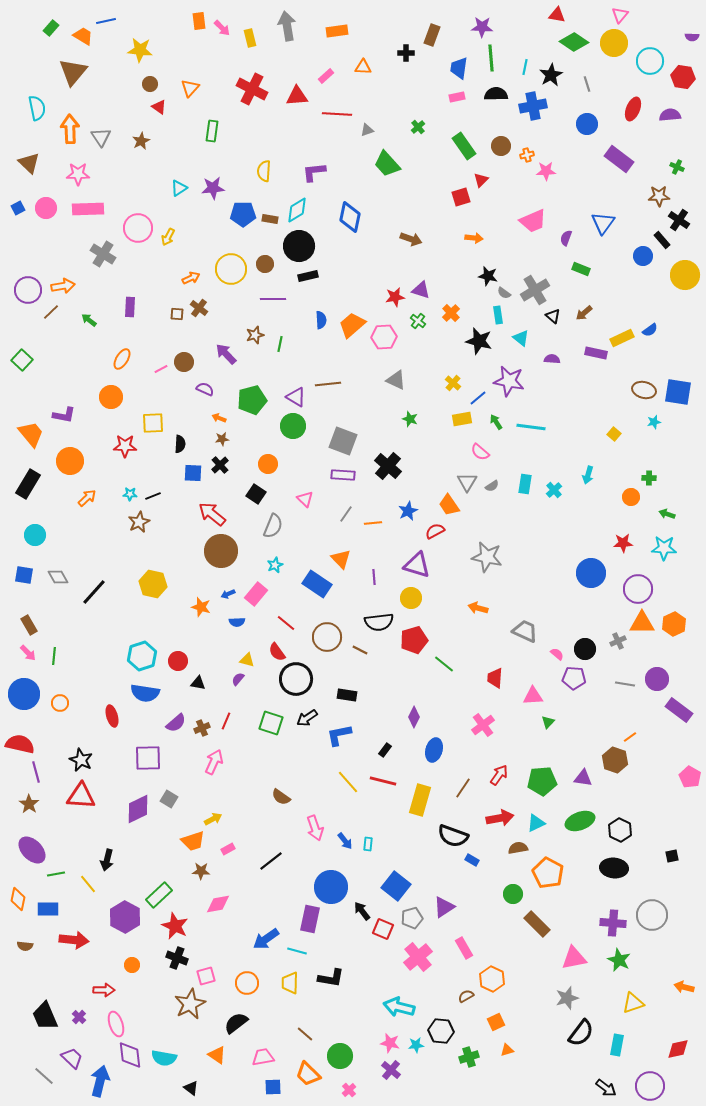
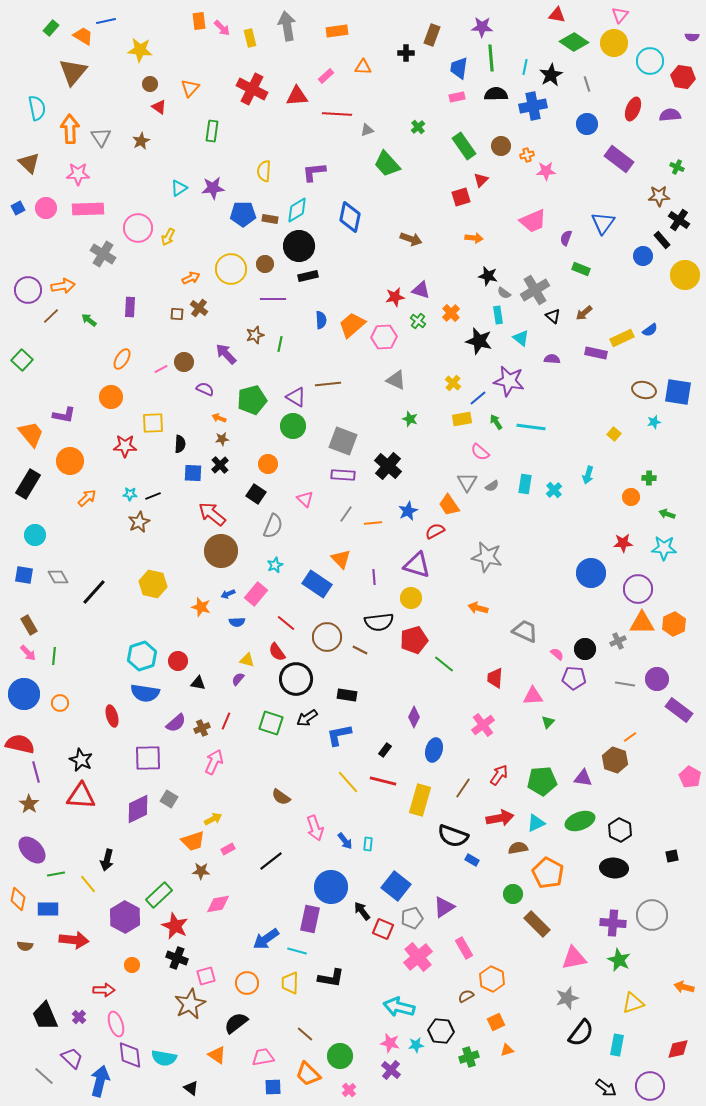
brown line at (51, 312): moved 4 px down
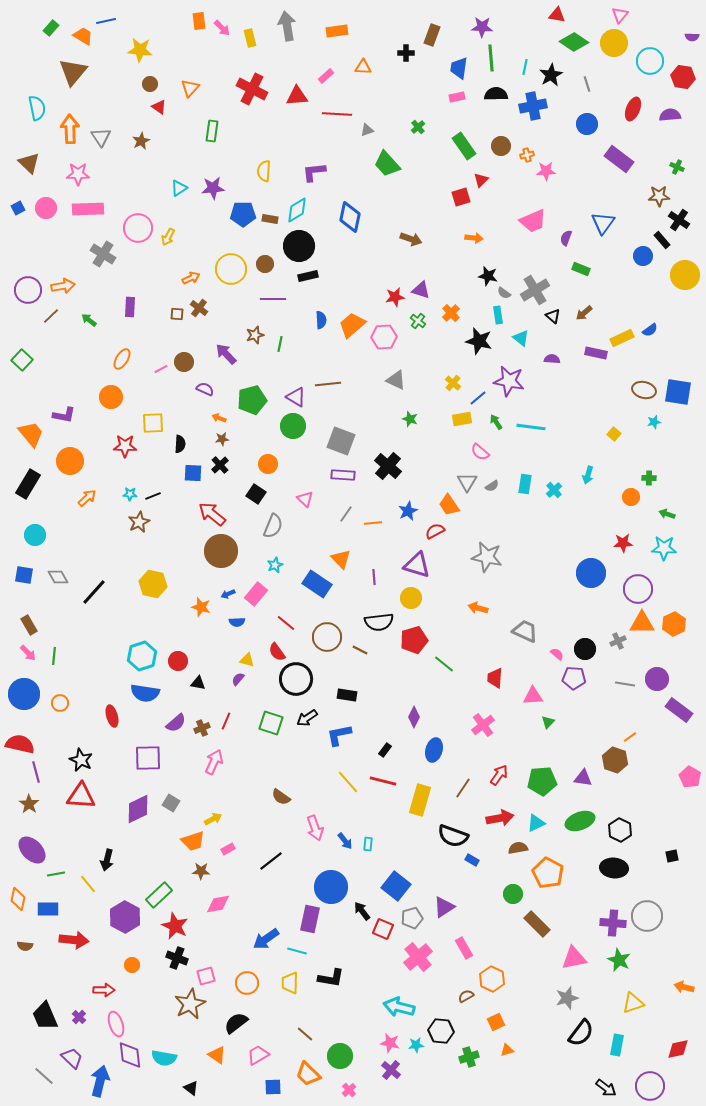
gray square at (343, 441): moved 2 px left
gray square at (169, 799): moved 2 px right, 4 px down
gray circle at (652, 915): moved 5 px left, 1 px down
pink trapezoid at (263, 1057): moved 5 px left, 2 px up; rotated 20 degrees counterclockwise
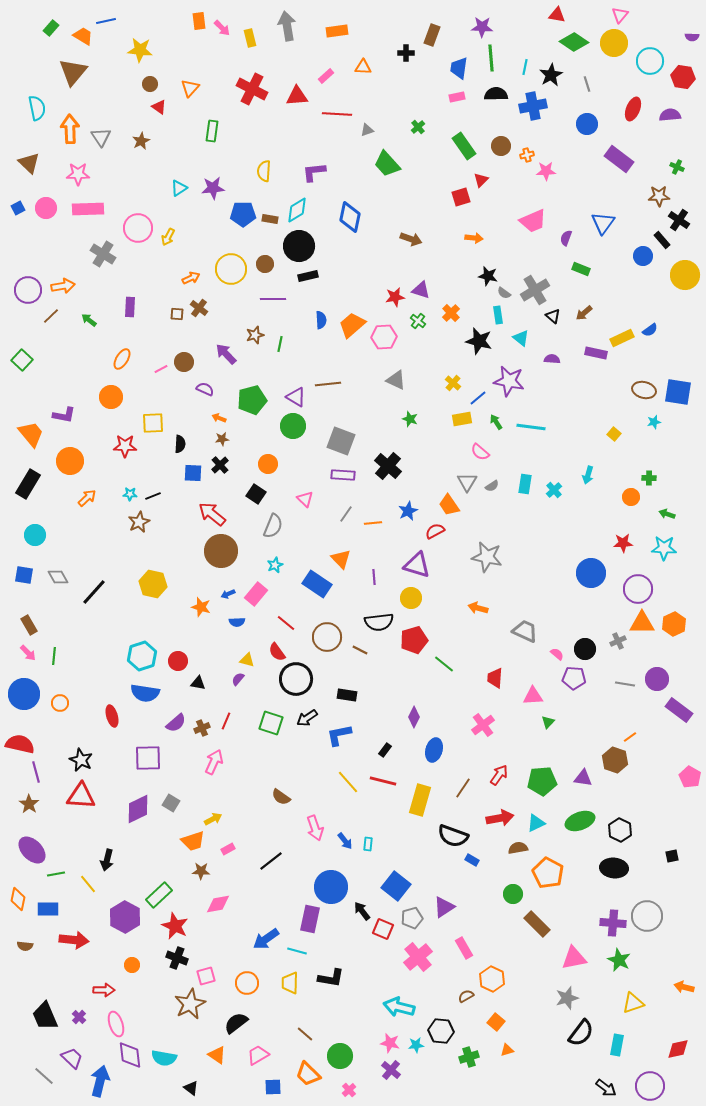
orange square at (496, 1022): rotated 24 degrees counterclockwise
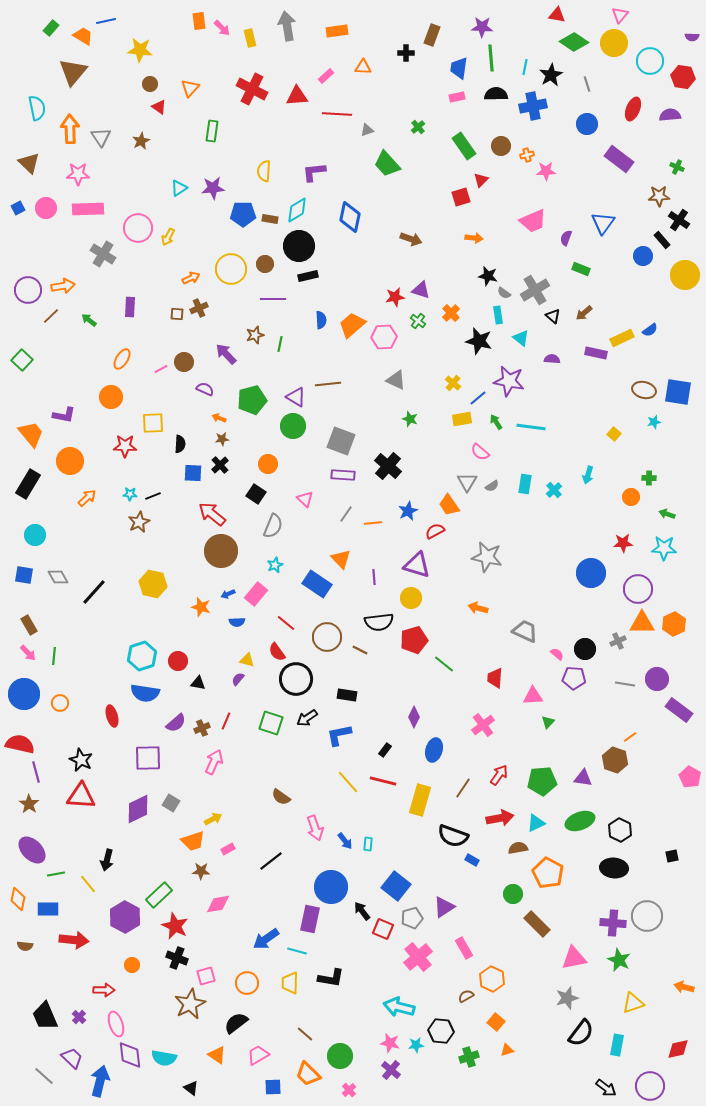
brown cross at (199, 308): rotated 30 degrees clockwise
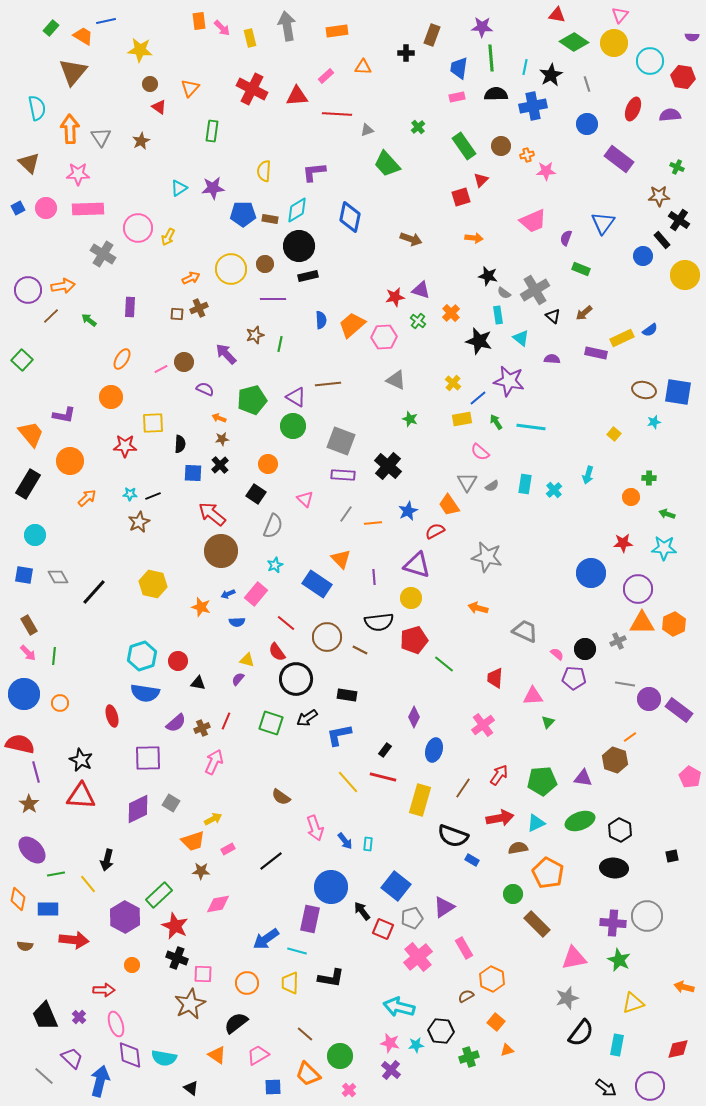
purple circle at (657, 679): moved 8 px left, 20 px down
red line at (383, 781): moved 4 px up
pink square at (206, 976): moved 3 px left, 2 px up; rotated 18 degrees clockwise
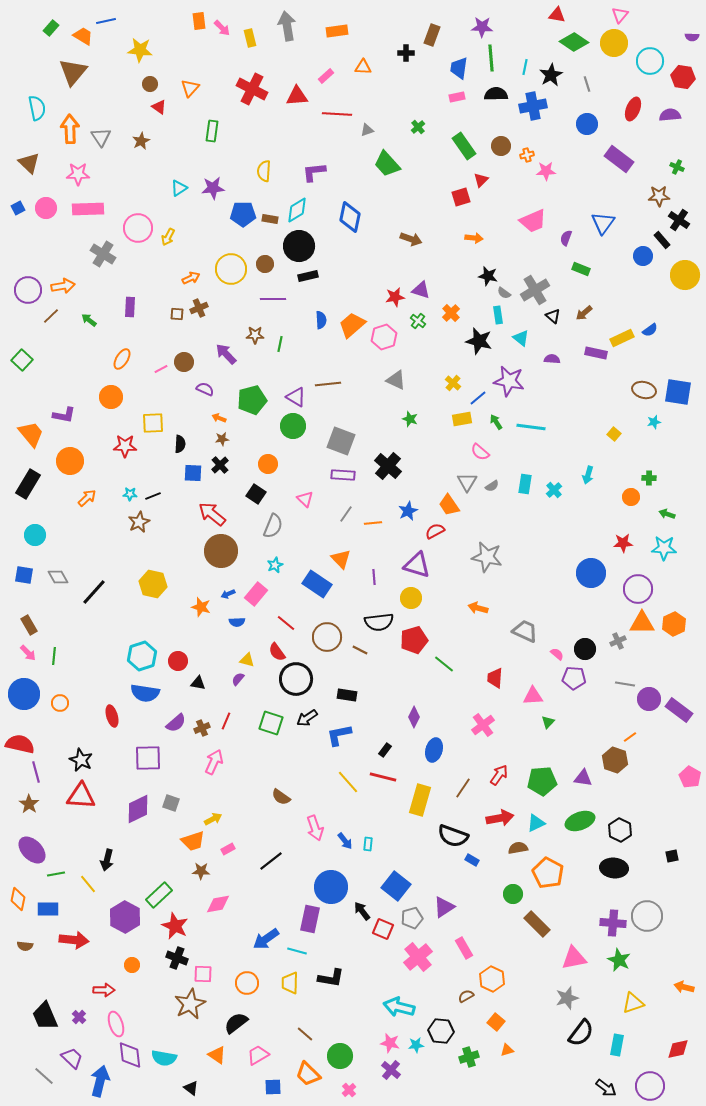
brown star at (255, 335): rotated 18 degrees clockwise
pink hexagon at (384, 337): rotated 15 degrees counterclockwise
gray square at (171, 803): rotated 12 degrees counterclockwise
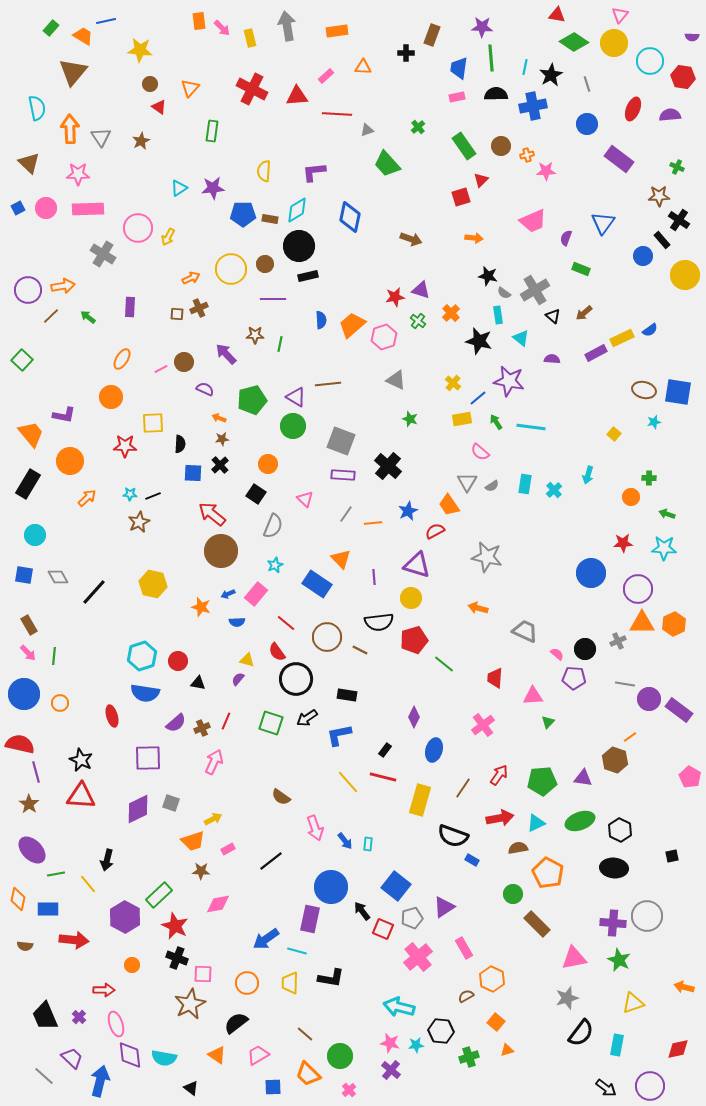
green arrow at (89, 320): moved 1 px left, 3 px up
purple rectangle at (596, 353): rotated 40 degrees counterclockwise
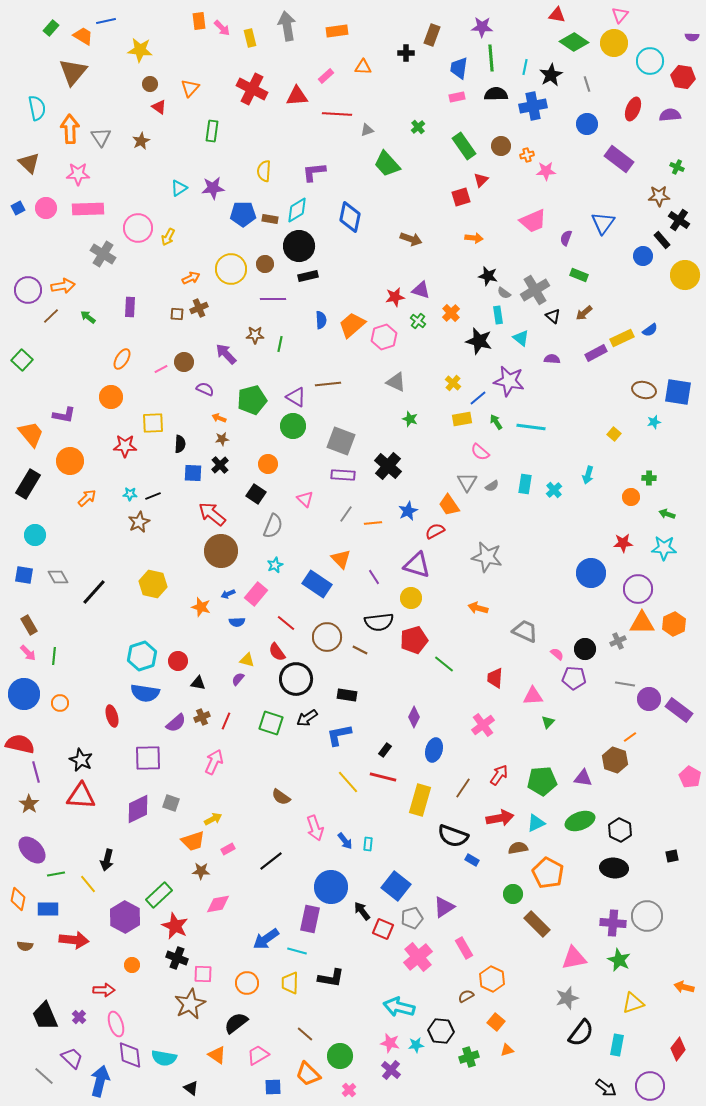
green rectangle at (581, 269): moved 2 px left, 6 px down
gray triangle at (396, 380): moved 2 px down
purple line at (374, 577): rotated 28 degrees counterclockwise
brown cross at (202, 728): moved 11 px up
red diamond at (678, 1049): rotated 40 degrees counterclockwise
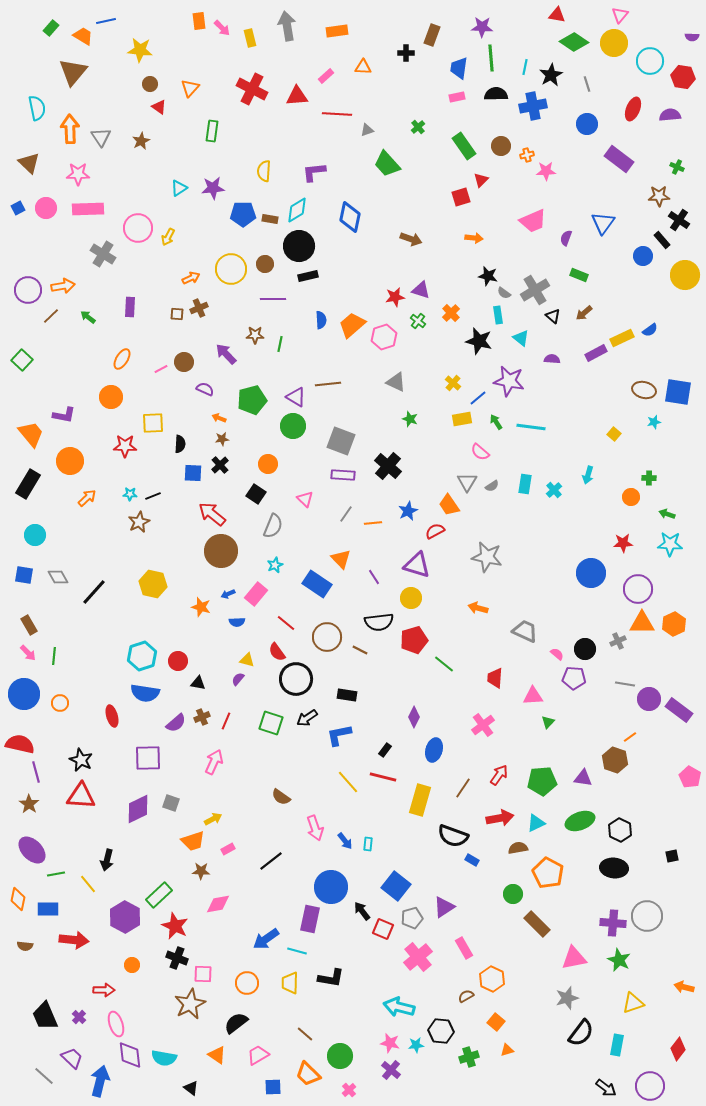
cyan star at (664, 548): moved 6 px right, 4 px up
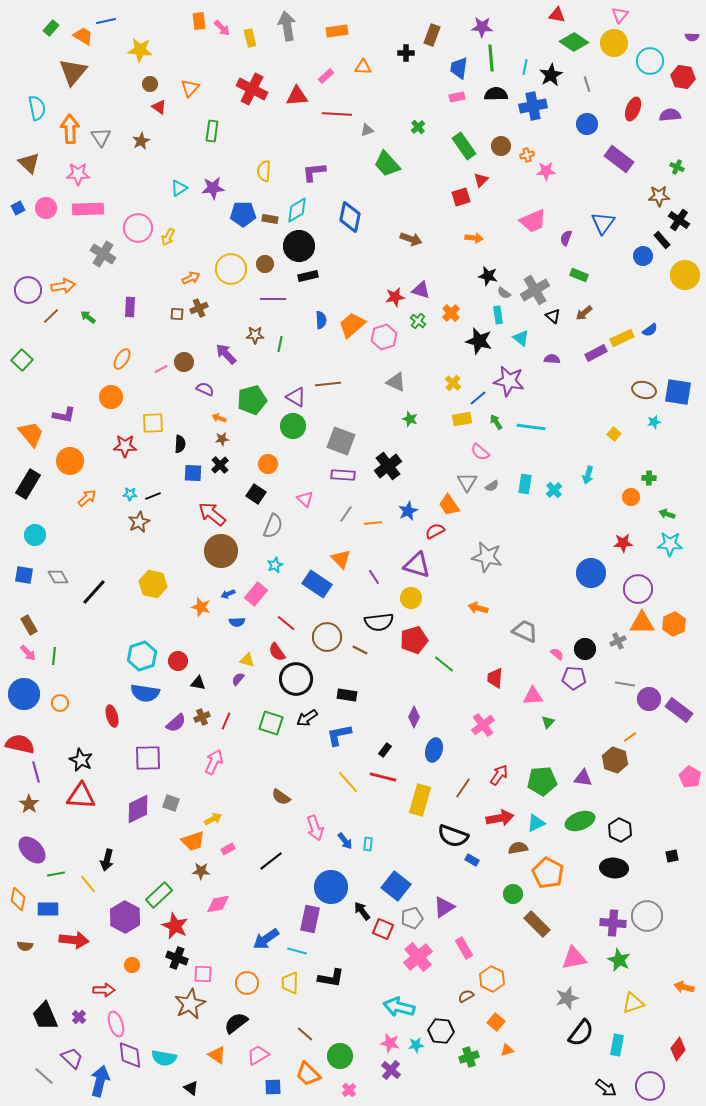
black cross at (388, 466): rotated 12 degrees clockwise
